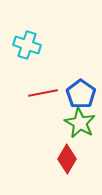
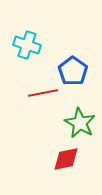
blue pentagon: moved 8 px left, 23 px up
red diamond: moved 1 px left; rotated 48 degrees clockwise
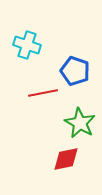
blue pentagon: moved 2 px right; rotated 16 degrees counterclockwise
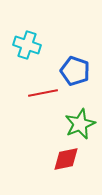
green star: moved 1 px down; rotated 20 degrees clockwise
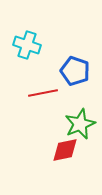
red diamond: moved 1 px left, 9 px up
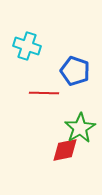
cyan cross: moved 1 px down
red line: moved 1 px right; rotated 12 degrees clockwise
green star: moved 4 px down; rotated 8 degrees counterclockwise
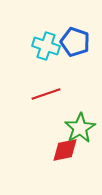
cyan cross: moved 19 px right
blue pentagon: moved 29 px up
red line: moved 2 px right, 1 px down; rotated 20 degrees counterclockwise
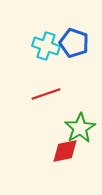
blue pentagon: moved 1 px left, 1 px down
red diamond: moved 1 px down
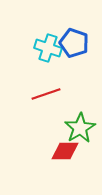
cyan cross: moved 2 px right, 2 px down
red diamond: rotated 12 degrees clockwise
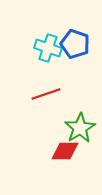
blue pentagon: moved 1 px right, 1 px down
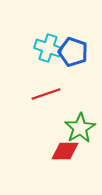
blue pentagon: moved 2 px left, 8 px down
